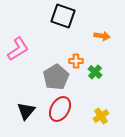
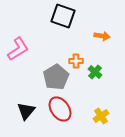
red ellipse: rotated 65 degrees counterclockwise
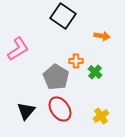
black square: rotated 15 degrees clockwise
gray pentagon: rotated 10 degrees counterclockwise
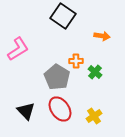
gray pentagon: moved 1 px right
black triangle: rotated 24 degrees counterclockwise
yellow cross: moved 7 px left
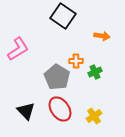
green cross: rotated 24 degrees clockwise
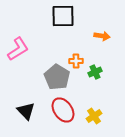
black square: rotated 35 degrees counterclockwise
red ellipse: moved 3 px right, 1 px down
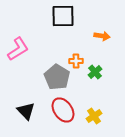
green cross: rotated 16 degrees counterclockwise
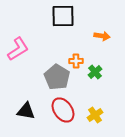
black triangle: rotated 36 degrees counterclockwise
yellow cross: moved 1 px right, 1 px up
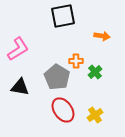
black square: rotated 10 degrees counterclockwise
black triangle: moved 6 px left, 24 px up
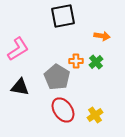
green cross: moved 1 px right, 10 px up
